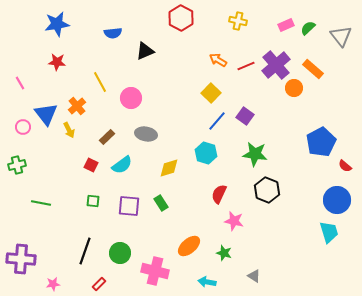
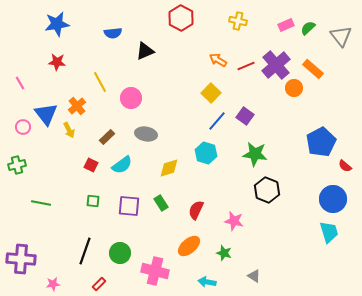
red semicircle at (219, 194): moved 23 px left, 16 px down
blue circle at (337, 200): moved 4 px left, 1 px up
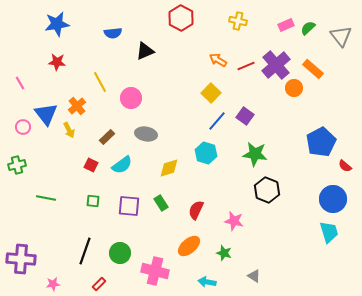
green line at (41, 203): moved 5 px right, 5 px up
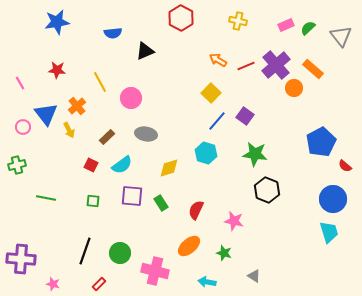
blue star at (57, 24): moved 2 px up
red star at (57, 62): moved 8 px down
purple square at (129, 206): moved 3 px right, 10 px up
pink star at (53, 284): rotated 24 degrees clockwise
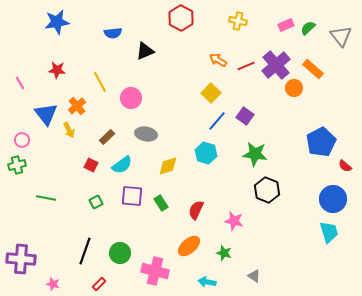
pink circle at (23, 127): moved 1 px left, 13 px down
yellow diamond at (169, 168): moved 1 px left, 2 px up
green square at (93, 201): moved 3 px right, 1 px down; rotated 32 degrees counterclockwise
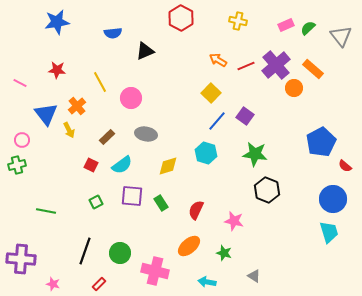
pink line at (20, 83): rotated 32 degrees counterclockwise
green line at (46, 198): moved 13 px down
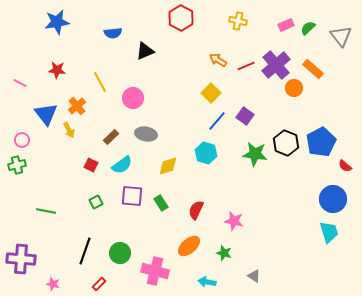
pink circle at (131, 98): moved 2 px right
brown rectangle at (107, 137): moved 4 px right
black hexagon at (267, 190): moved 19 px right, 47 px up
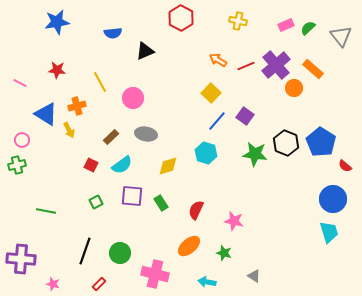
orange cross at (77, 106): rotated 24 degrees clockwise
blue triangle at (46, 114): rotated 20 degrees counterclockwise
blue pentagon at (321, 142): rotated 12 degrees counterclockwise
pink cross at (155, 271): moved 3 px down
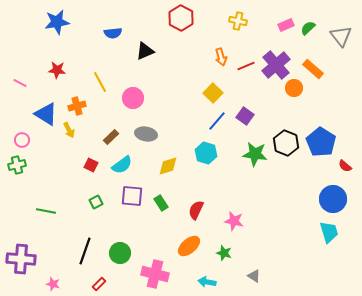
orange arrow at (218, 60): moved 3 px right, 3 px up; rotated 138 degrees counterclockwise
yellow square at (211, 93): moved 2 px right
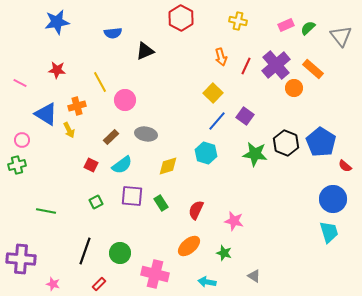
red line at (246, 66): rotated 42 degrees counterclockwise
pink circle at (133, 98): moved 8 px left, 2 px down
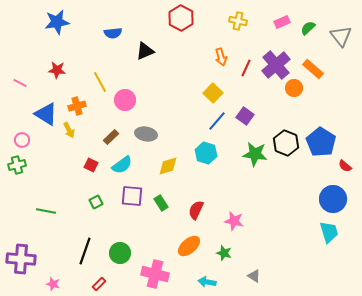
pink rectangle at (286, 25): moved 4 px left, 3 px up
red line at (246, 66): moved 2 px down
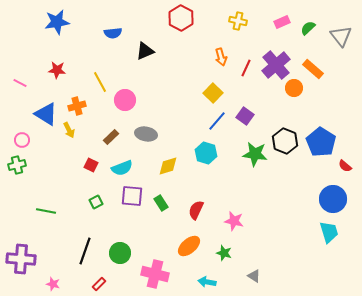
black hexagon at (286, 143): moved 1 px left, 2 px up
cyan semicircle at (122, 165): moved 3 px down; rotated 15 degrees clockwise
